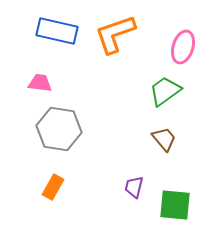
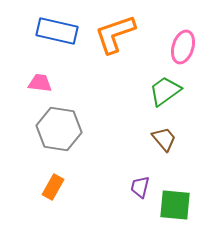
purple trapezoid: moved 6 px right
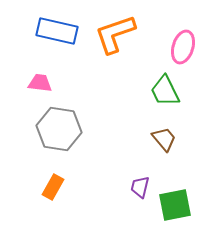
green trapezoid: rotated 80 degrees counterclockwise
green square: rotated 16 degrees counterclockwise
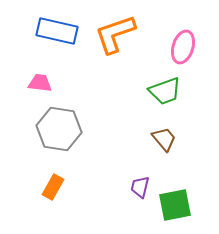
green trapezoid: rotated 84 degrees counterclockwise
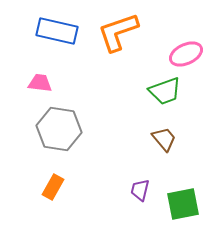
orange L-shape: moved 3 px right, 2 px up
pink ellipse: moved 3 px right, 7 px down; rotated 48 degrees clockwise
purple trapezoid: moved 3 px down
green square: moved 8 px right, 1 px up
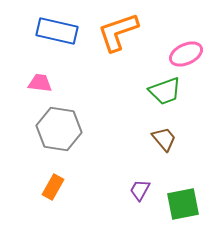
purple trapezoid: rotated 15 degrees clockwise
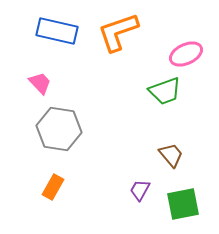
pink trapezoid: rotated 40 degrees clockwise
brown trapezoid: moved 7 px right, 16 px down
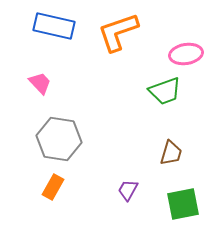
blue rectangle: moved 3 px left, 5 px up
pink ellipse: rotated 16 degrees clockwise
gray hexagon: moved 10 px down
brown trapezoid: moved 2 px up; rotated 56 degrees clockwise
purple trapezoid: moved 12 px left
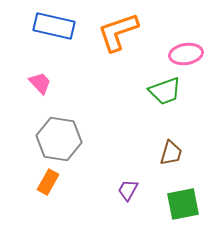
orange rectangle: moved 5 px left, 5 px up
